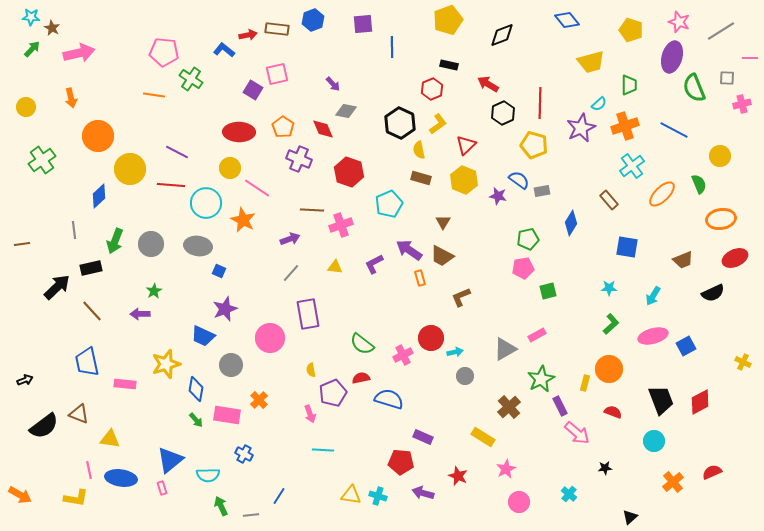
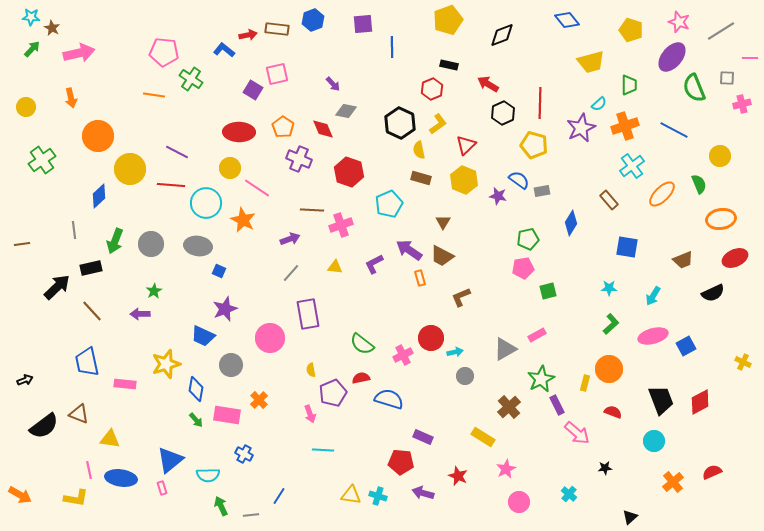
purple ellipse at (672, 57): rotated 24 degrees clockwise
purple rectangle at (560, 406): moved 3 px left, 1 px up
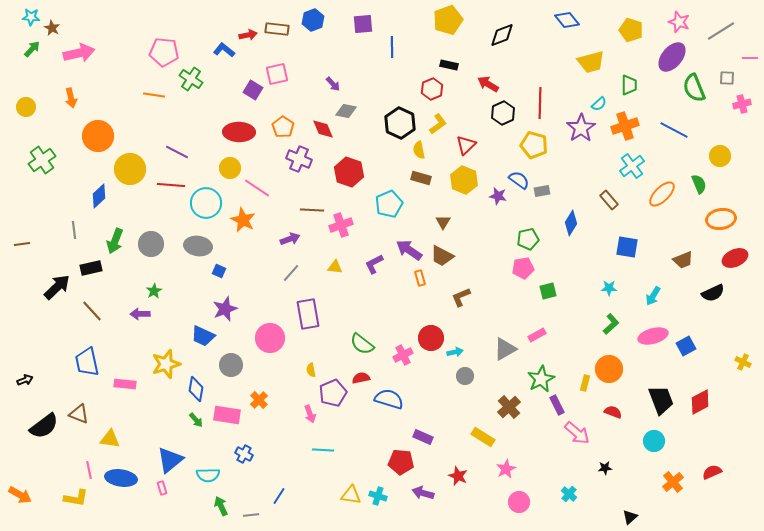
purple star at (581, 128): rotated 8 degrees counterclockwise
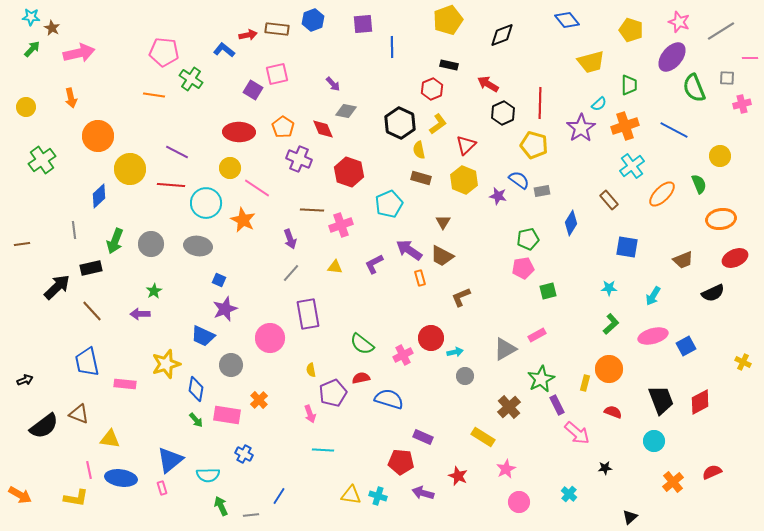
purple arrow at (290, 239): rotated 90 degrees clockwise
blue square at (219, 271): moved 9 px down
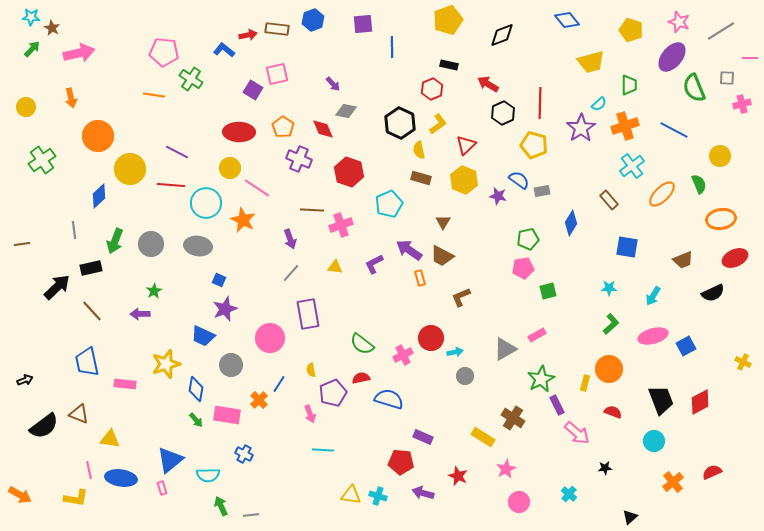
brown cross at (509, 407): moved 4 px right, 11 px down; rotated 15 degrees counterclockwise
blue line at (279, 496): moved 112 px up
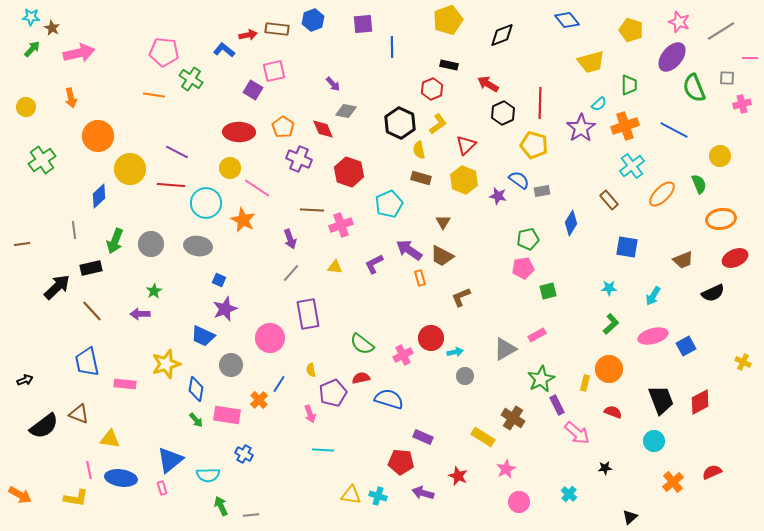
pink square at (277, 74): moved 3 px left, 3 px up
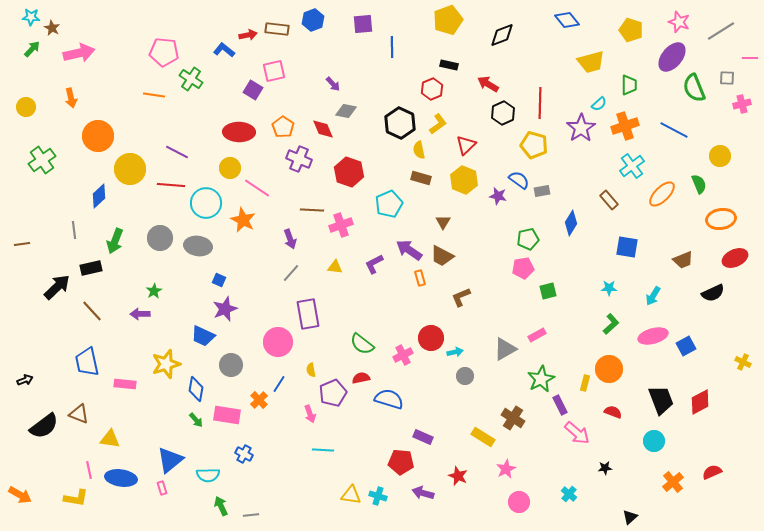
gray circle at (151, 244): moved 9 px right, 6 px up
pink circle at (270, 338): moved 8 px right, 4 px down
purple rectangle at (557, 405): moved 3 px right
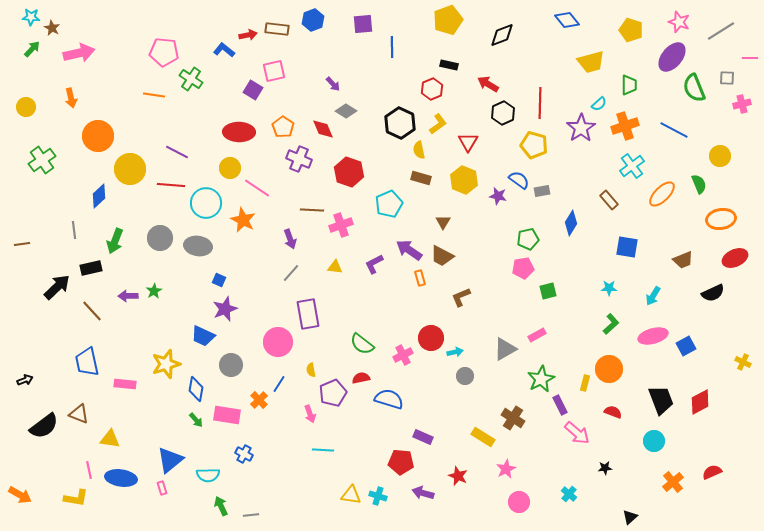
gray diamond at (346, 111): rotated 20 degrees clockwise
red triangle at (466, 145): moved 2 px right, 3 px up; rotated 15 degrees counterclockwise
purple arrow at (140, 314): moved 12 px left, 18 px up
